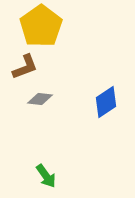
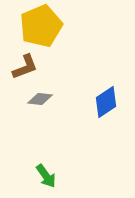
yellow pentagon: rotated 12 degrees clockwise
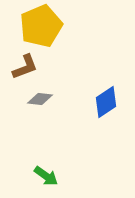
green arrow: rotated 20 degrees counterclockwise
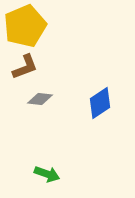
yellow pentagon: moved 16 px left
blue diamond: moved 6 px left, 1 px down
green arrow: moved 1 px right, 2 px up; rotated 15 degrees counterclockwise
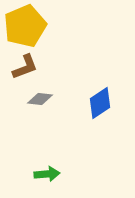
green arrow: rotated 25 degrees counterclockwise
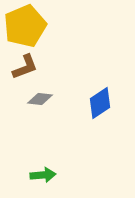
green arrow: moved 4 px left, 1 px down
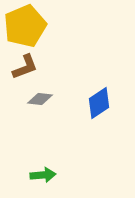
blue diamond: moved 1 px left
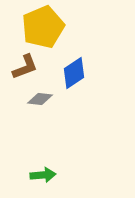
yellow pentagon: moved 18 px right, 1 px down
blue diamond: moved 25 px left, 30 px up
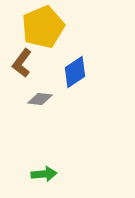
brown L-shape: moved 3 px left, 4 px up; rotated 148 degrees clockwise
blue diamond: moved 1 px right, 1 px up
green arrow: moved 1 px right, 1 px up
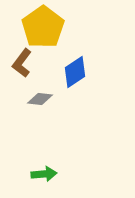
yellow pentagon: rotated 12 degrees counterclockwise
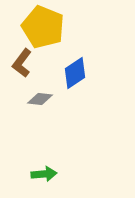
yellow pentagon: rotated 15 degrees counterclockwise
blue diamond: moved 1 px down
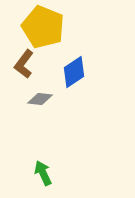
brown L-shape: moved 2 px right, 1 px down
blue diamond: moved 1 px left, 1 px up
green arrow: moved 1 px left, 1 px up; rotated 110 degrees counterclockwise
